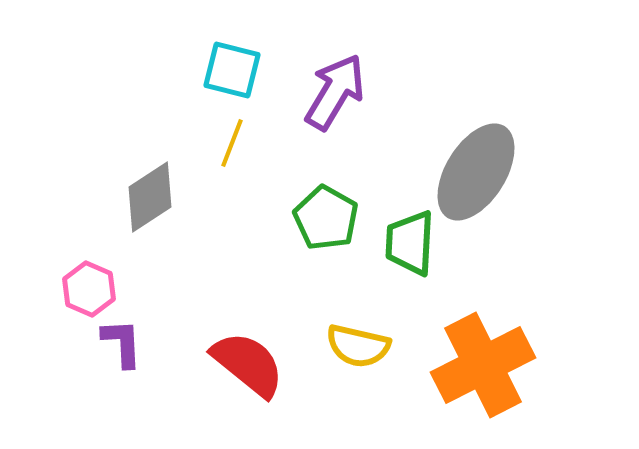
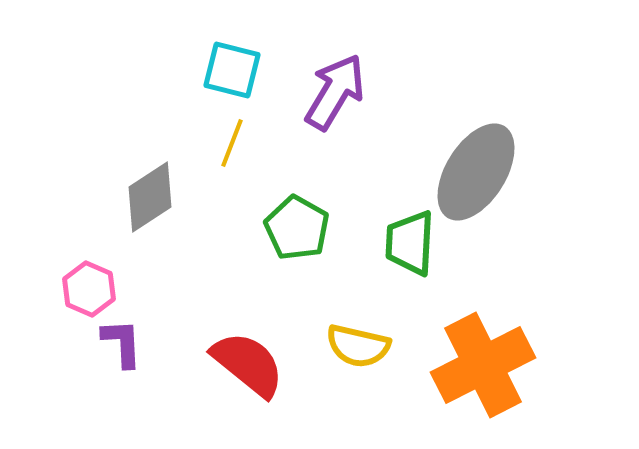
green pentagon: moved 29 px left, 10 px down
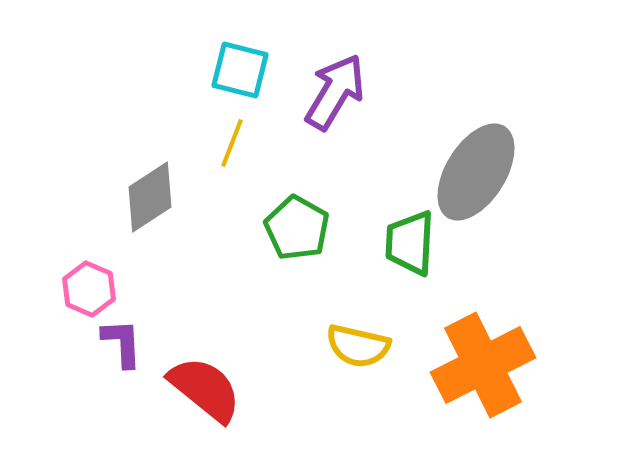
cyan square: moved 8 px right
red semicircle: moved 43 px left, 25 px down
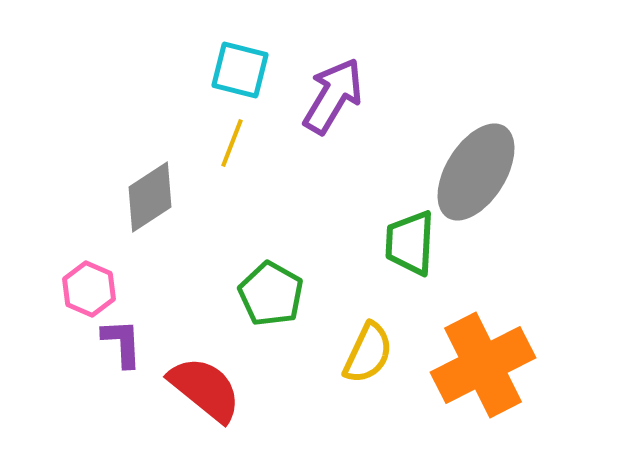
purple arrow: moved 2 px left, 4 px down
green pentagon: moved 26 px left, 66 px down
yellow semicircle: moved 10 px right, 7 px down; rotated 78 degrees counterclockwise
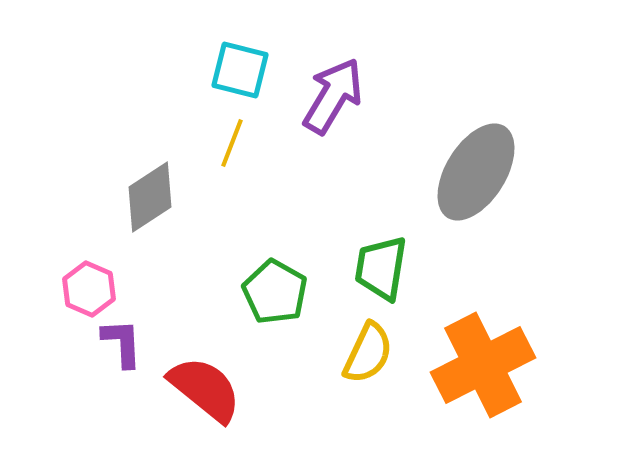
green trapezoid: moved 29 px left, 25 px down; rotated 6 degrees clockwise
green pentagon: moved 4 px right, 2 px up
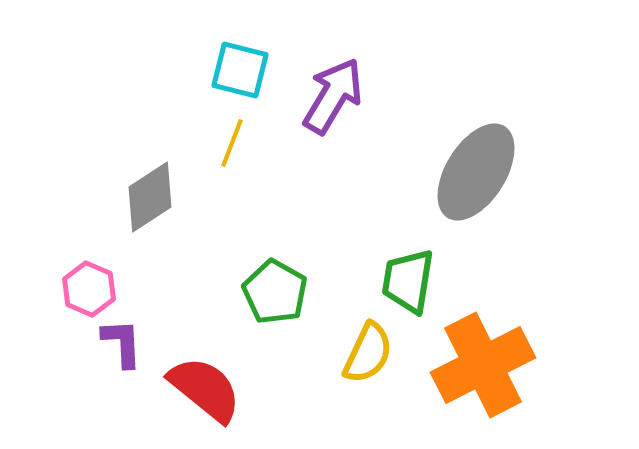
green trapezoid: moved 27 px right, 13 px down
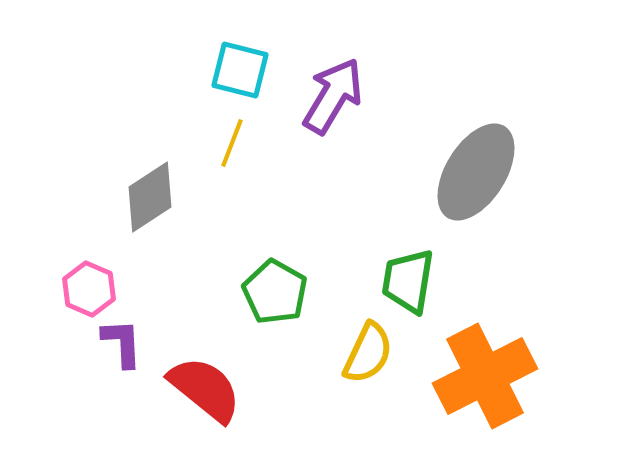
orange cross: moved 2 px right, 11 px down
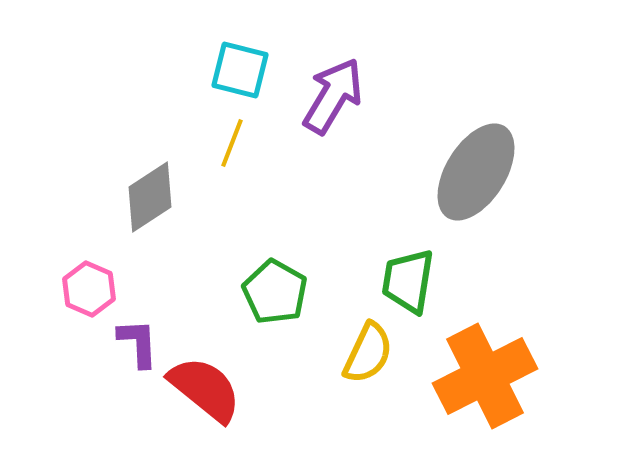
purple L-shape: moved 16 px right
